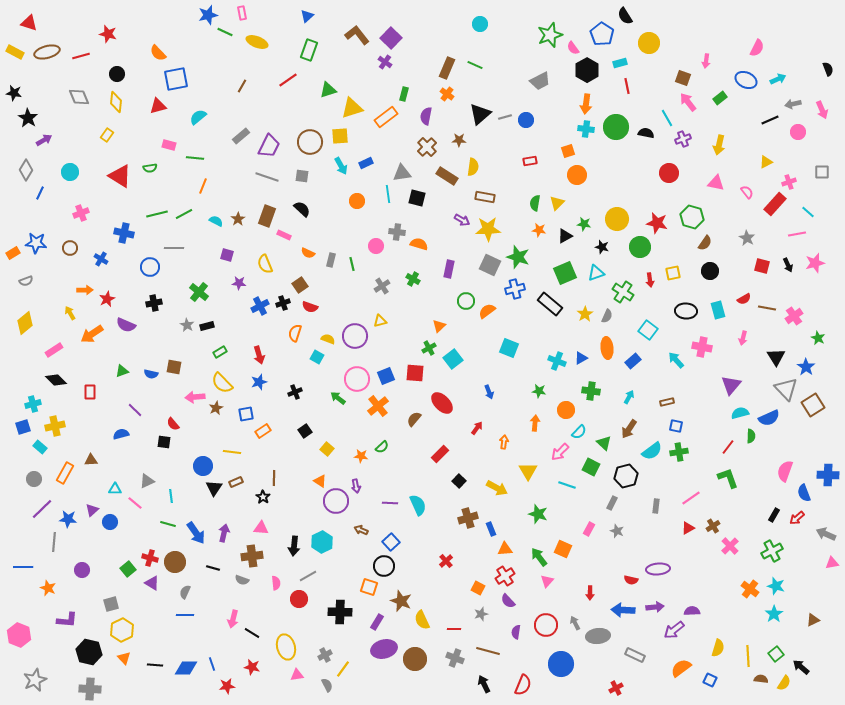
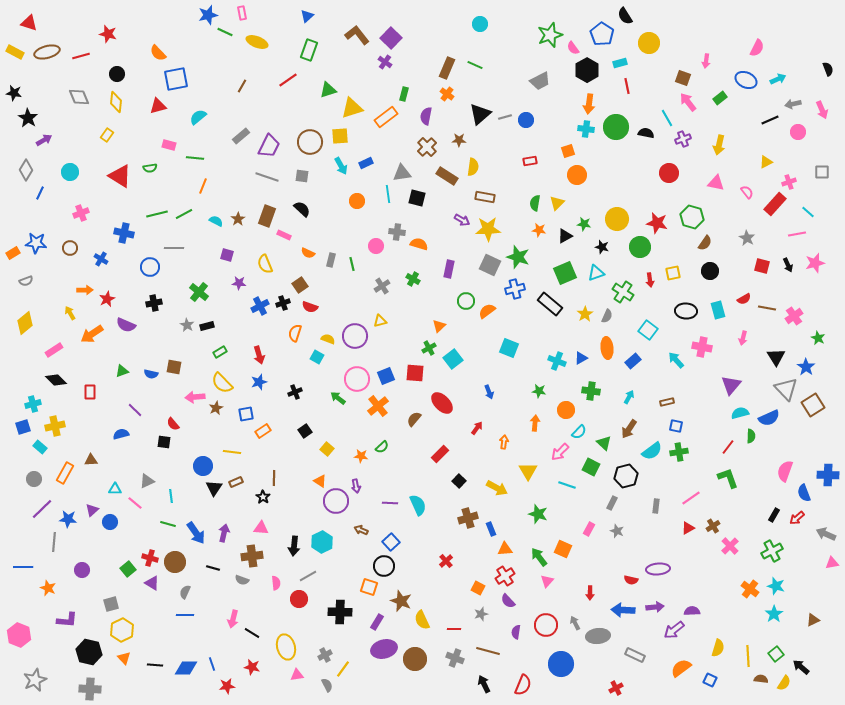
orange arrow at (586, 104): moved 3 px right
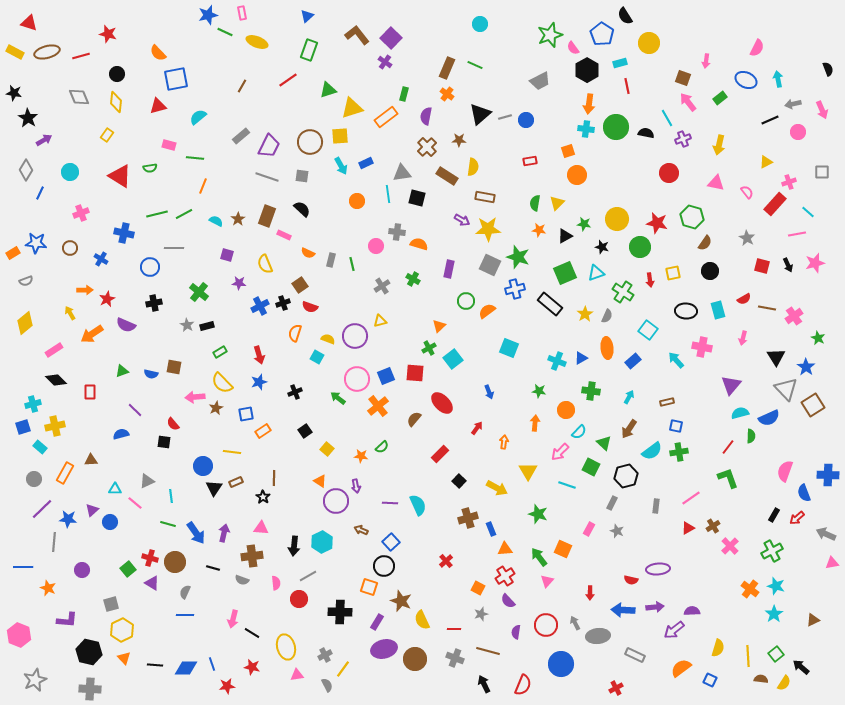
cyan arrow at (778, 79): rotated 77 degrees counterclockwise
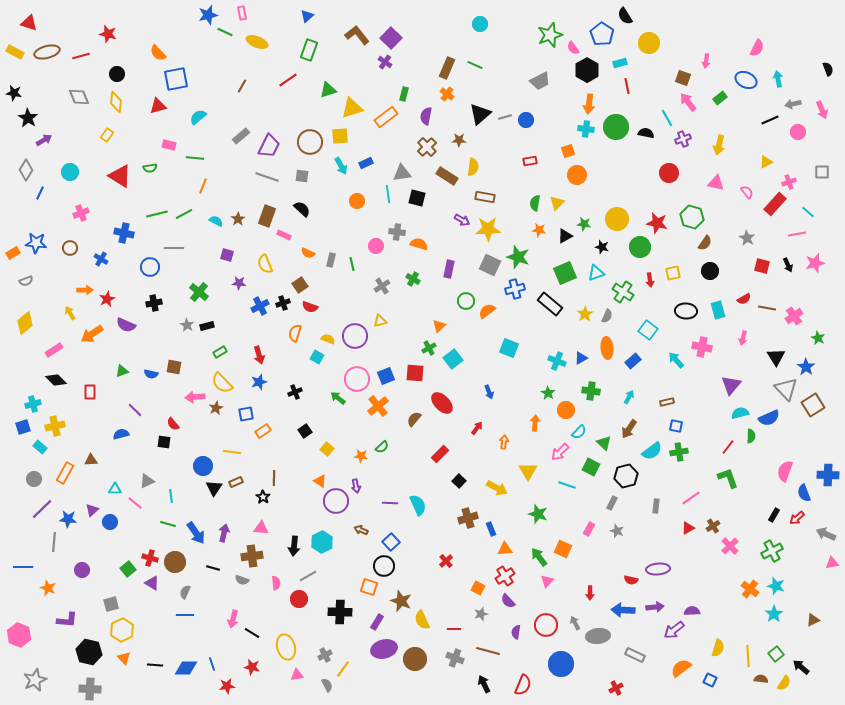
green star at (539, 391): moved 9 px right, 2 px down; rotated 24 degrees clockwise
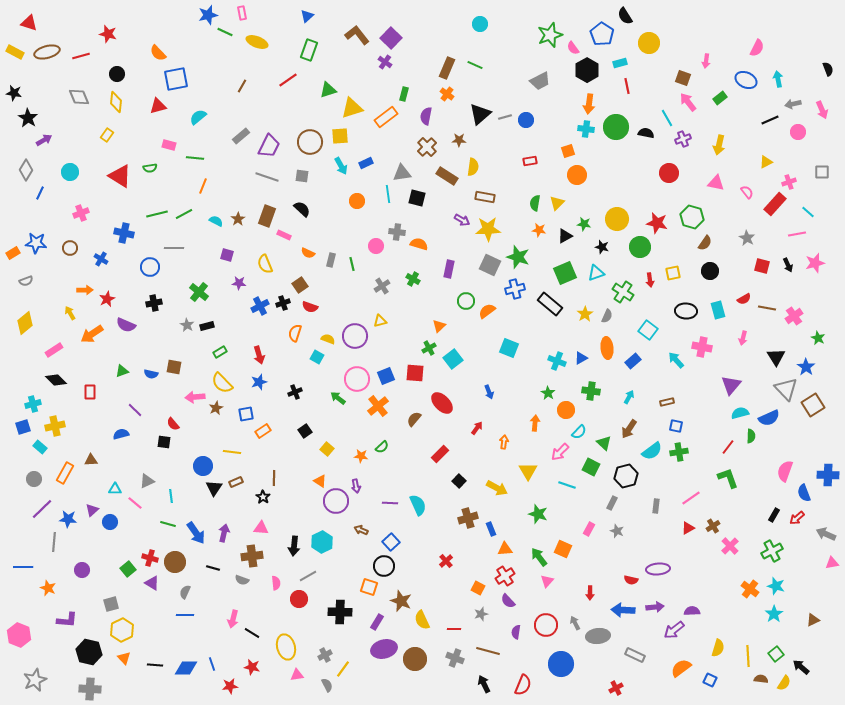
red star at (227, 686): moved 3 px right
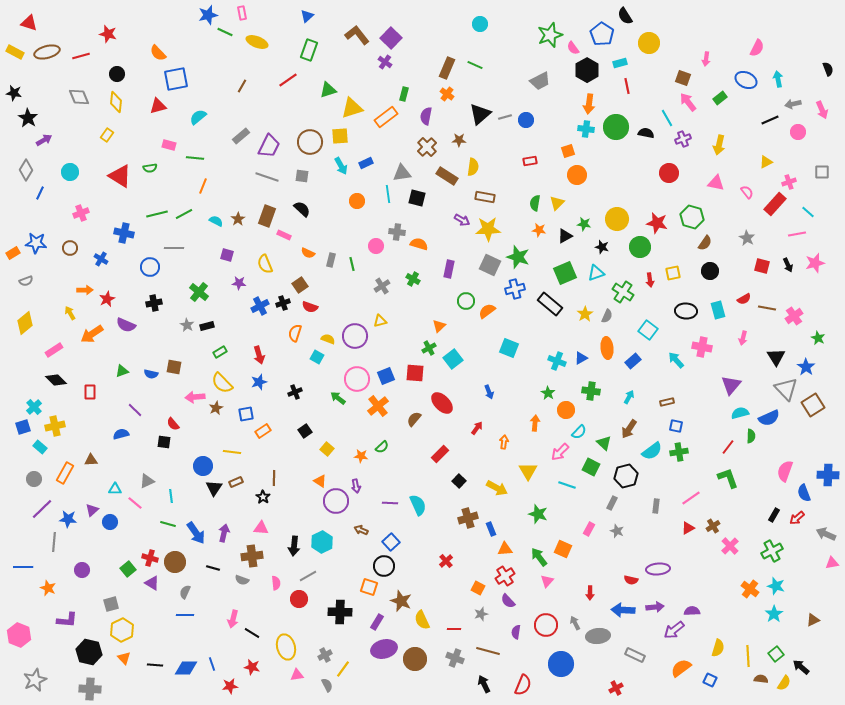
pink arrow at (706, 61): moved 2 px up
cyan cross at (33, 404): moved 1 px right, 3 px down; rotated 28 degrees counterclockwise
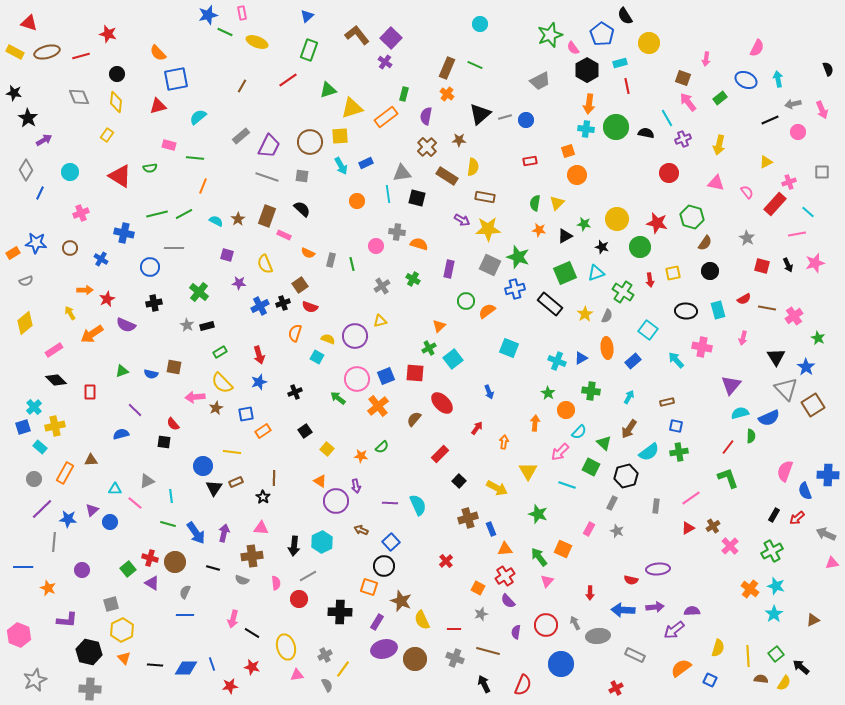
cyan semicircle at (652, 451): moved 3 px left, 1 px down
blue semicircle at (804, 493): moved 1 px right, 2 px up
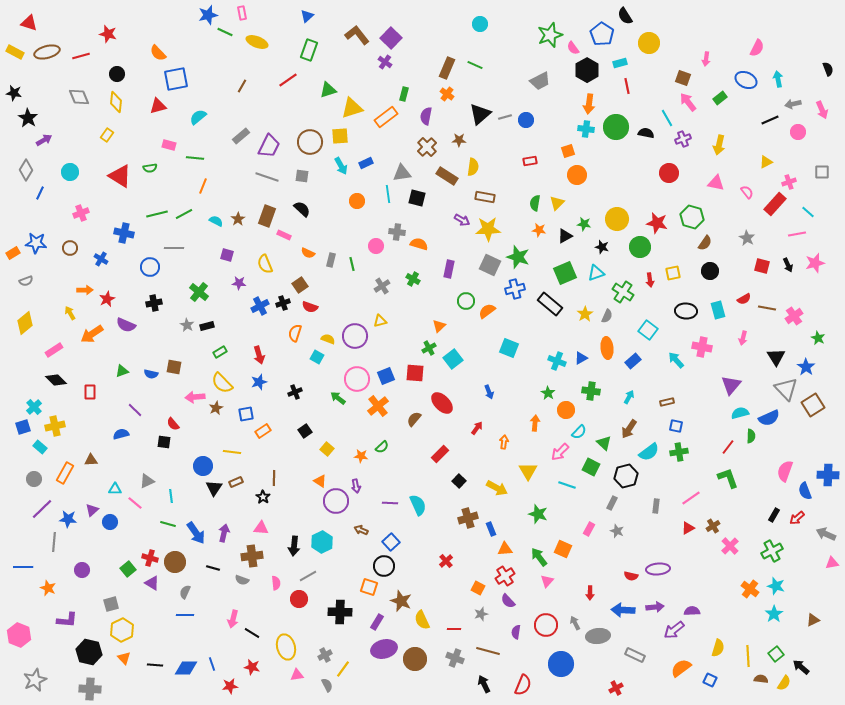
red semicircle at (631, 580): moved 4 px up
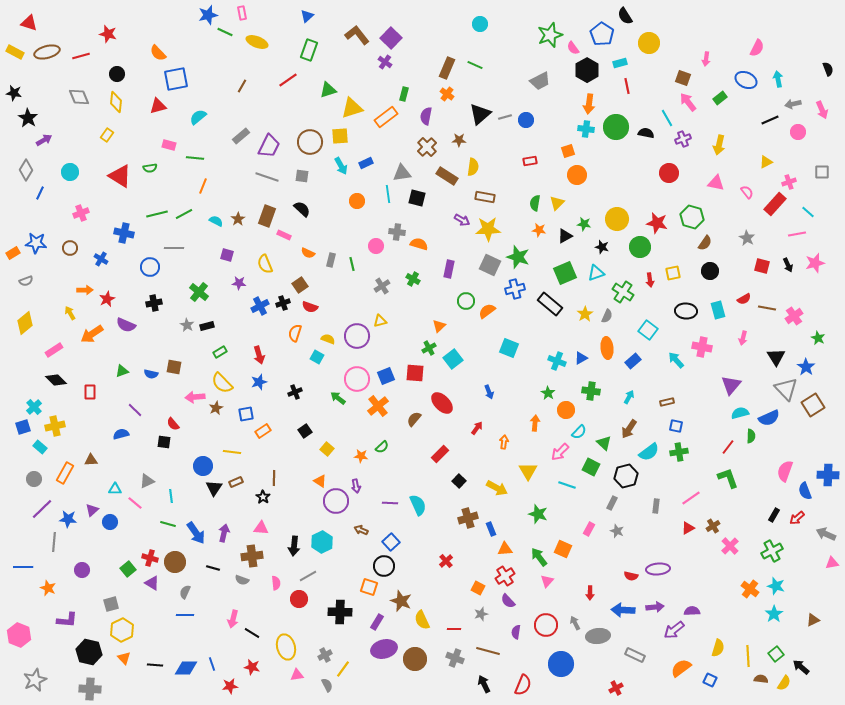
purple circle at (355, 336): moved 2 px right
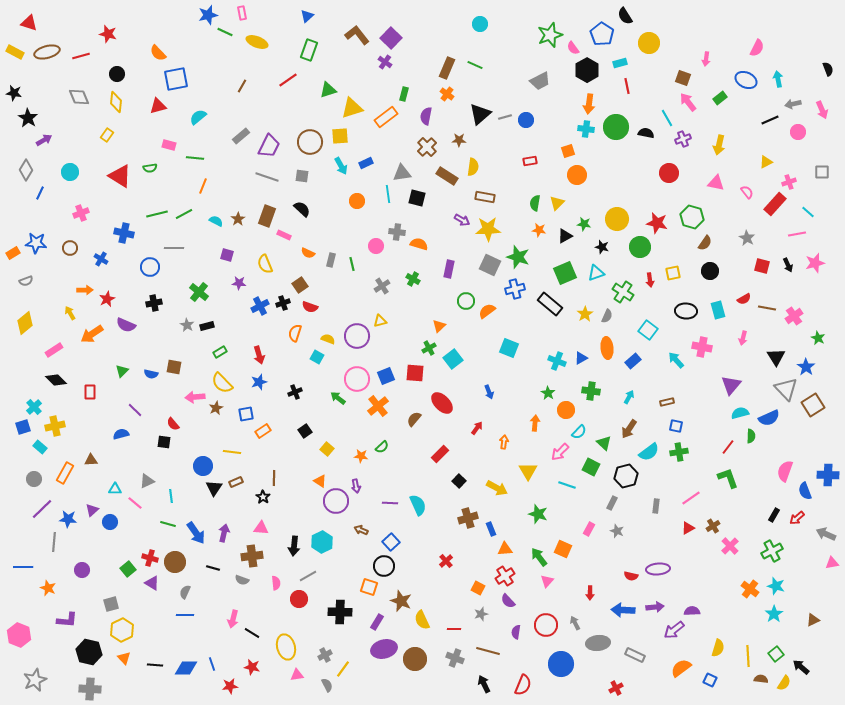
green triangle at (122, 371): rotated 24 degrees counterclockwise
gray ellipse at (598, 636): moved 7 px down
